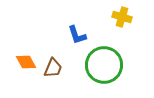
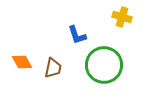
orange diamond: moved 4 px left
brown trapezoid: rotated 10 degrees counterclockwise
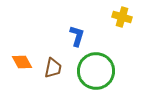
blue L-shape: moved 1 px down; rotated 145 degrees counterclockwise
green circle: moved 8 px left, 6 px down
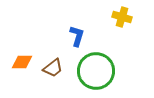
orange diamond: rotated 60 degrees counterclockwise
brown trapezoid: rotated 40 degrees clockwise
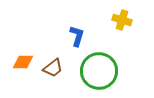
yellow cross: moved 3 px down
orange diamond: moved 1 px right
green circle: moved 3 px right
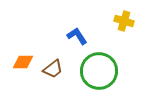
yellow cross: moved 2 px right, 1 px down
blue L-shape: rotated 50 degrees counterclockwise
brown trapezoid: moved 1 px down
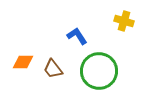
brown trapezoid: rotated 90 degrees clockwise
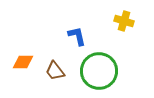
blue L-shape: rotated 20 degrees clockwise
brown trapezoid: moved 2 px right, 2 px down
